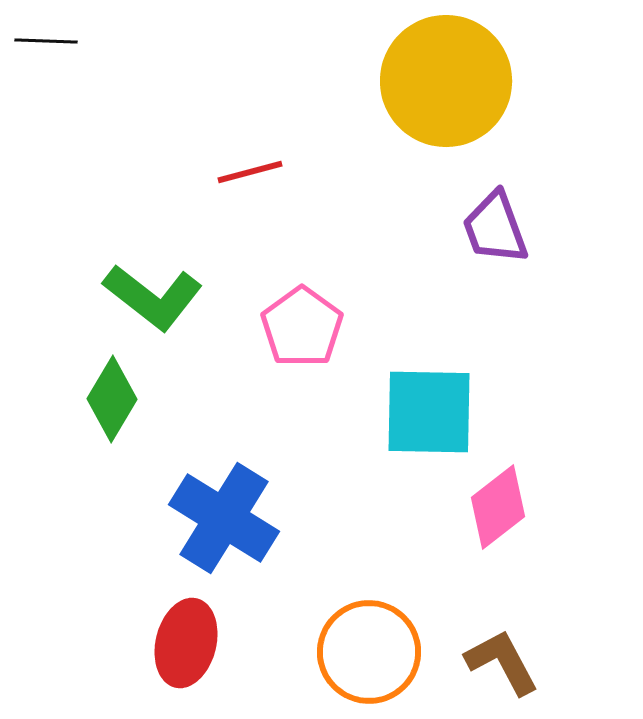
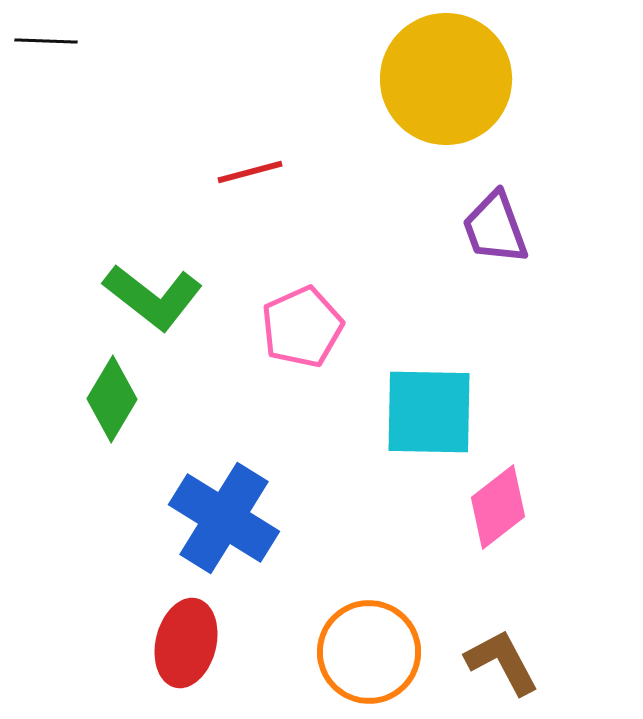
yellow circle: moved 2 px up
pink pentagon: rotated 12 degrees clockwise
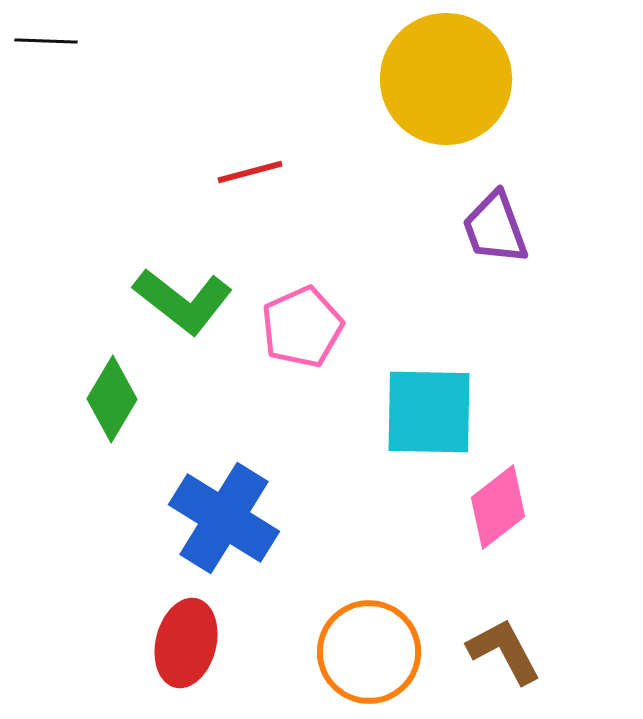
green L-shape: moved 30 px right, 4 px down
brown L-shape: moved 2 px right, 11 px up
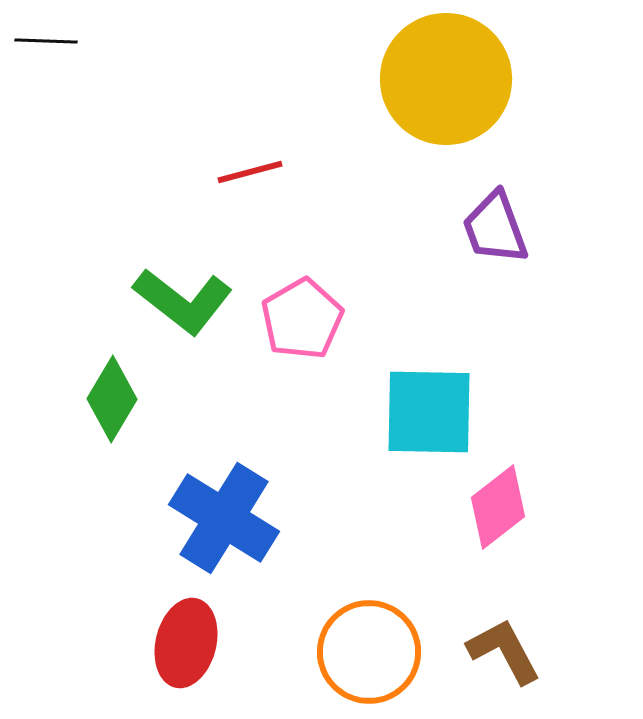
pink pentagon: moved 8 px up; rotated 6 degrees counterclockwise
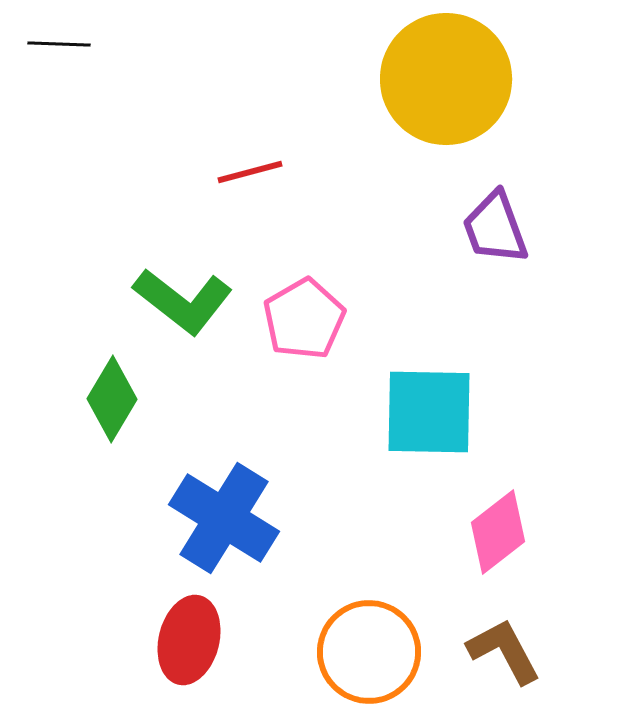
black line: moved 13 px right, 3 px down
pink pentagon: moved 2 px right
pink diamond: moved 25 px down
red ellipse: moved 3 px right, 3 px up
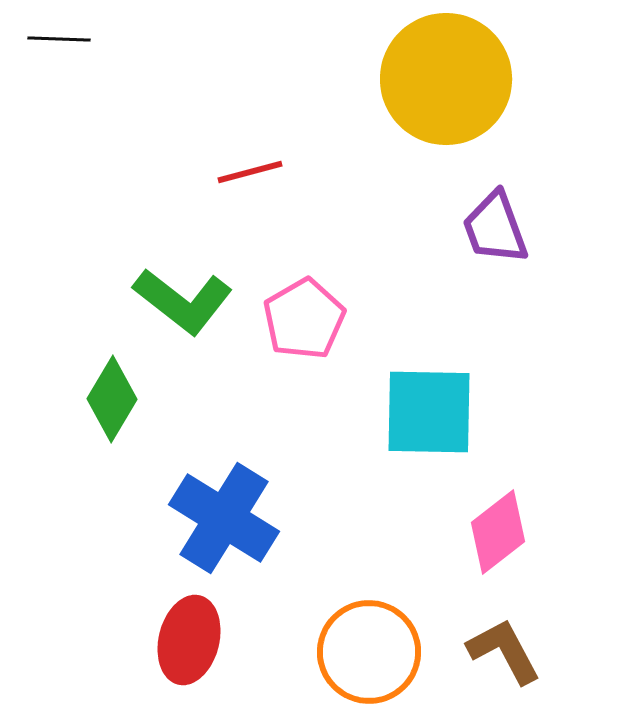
black line: moved 5 px up
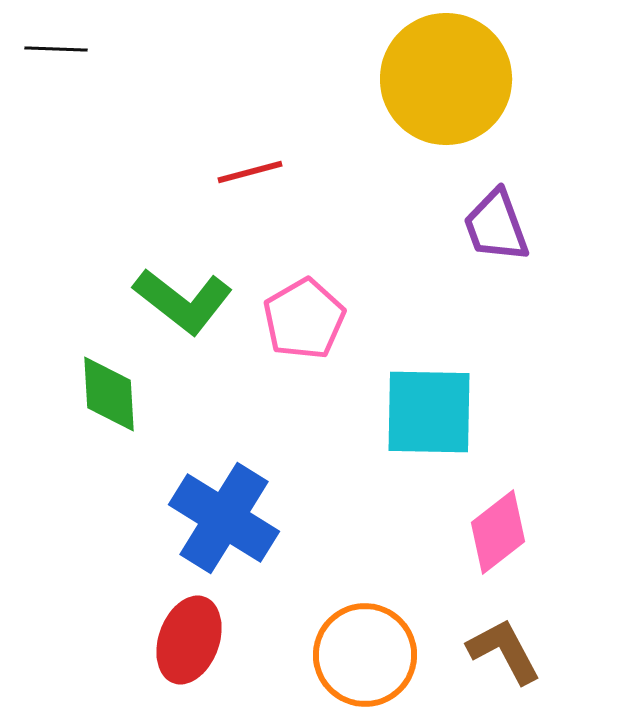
black line: moved 3 px left, 10 px down
purple trapezoid: moved 1 px right, 2 px up
green diamond: moved 3 px left, 5 px up; rotated 34 degrees counterclockwise
red ellipse: rotated 6 degrees clockwise
orange circle: moved 4 px left, 3 px down
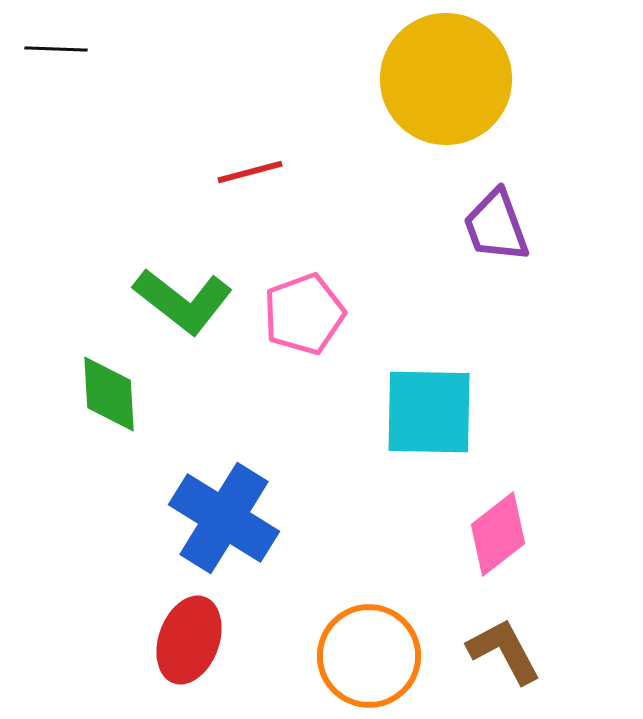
pink pentagon: moved 5 px up; rotated 10 degrees clockwise
pink diamond: moved 2 px down
orange circle: moved 4 px right, 1 px down
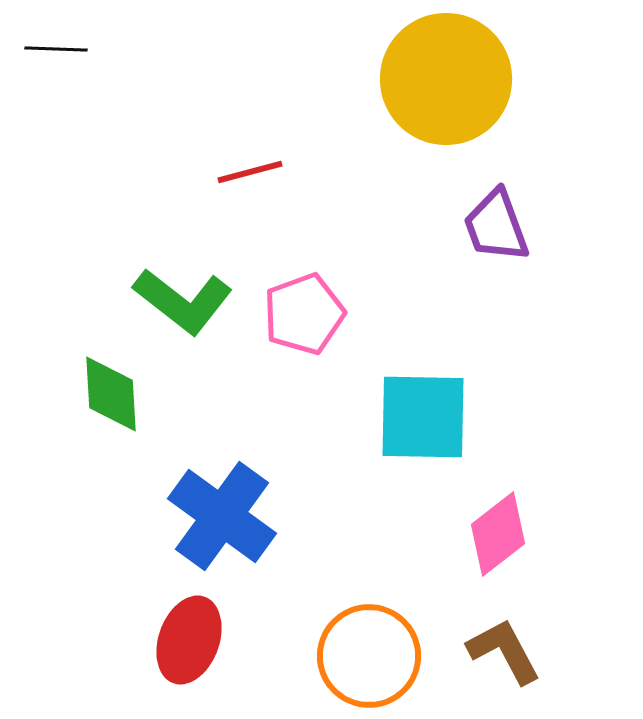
green diamond: moved 2 px right
cyan square: moved 6 px left, 5 px down
blue cross: moved 2 px left, 2 px up; rotated 4 degrees clockwise
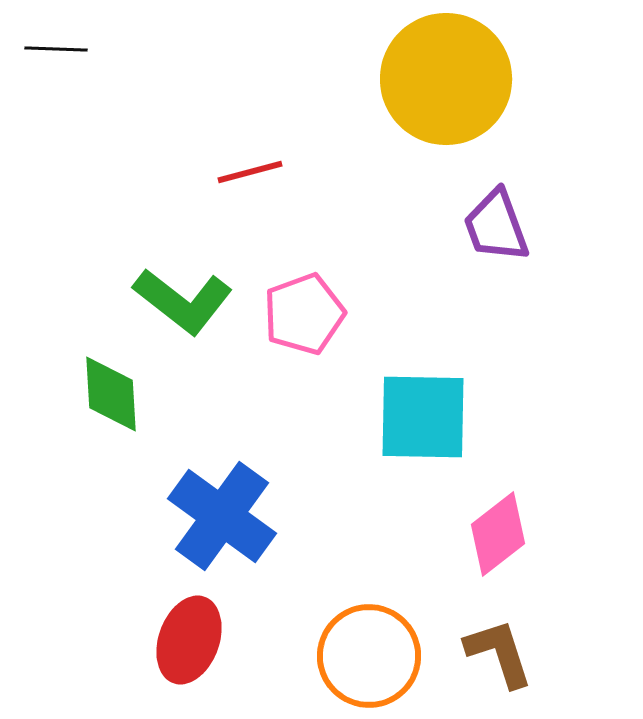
brown L-shape: moved 5 px left, 2 px down; rotated 10 degrees clockwise
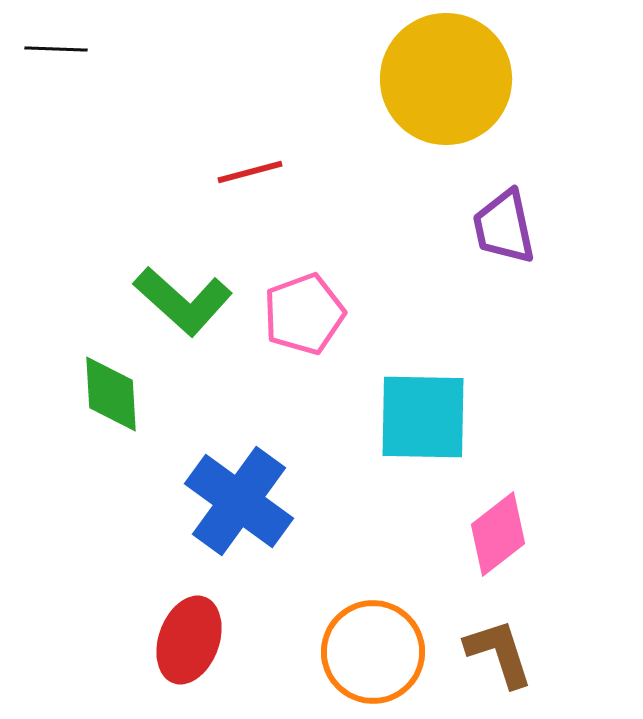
purple trapezoid: moved 8 px right, 1 px down; rotated 8 degrees clockwise
green L-shape: rotated 4 degrees clockwise
blue cross: moved 17 px right, 15 px up
orange circle: moved 4 px right, 4 px up
